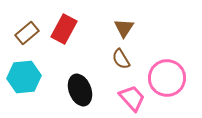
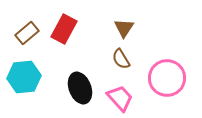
black ellipse: moved 2 px up
pink trapezoid: moved 12 px left
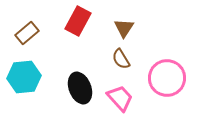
red rectangle: moved 14 px right, 8 px up
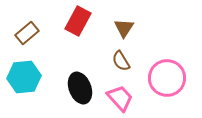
brown semicircle: moved 2 px down
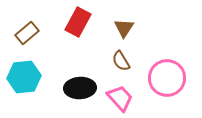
red rectangle: moved 1 px down
black ellipse: rotated 72 degrees counterclockwise
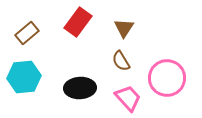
red rectangle: rotated 8 degrees clockwise
pink trapezoid: moved 8 px right
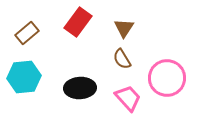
brown semicircle: moved 1 px right, 2 px up
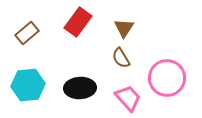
brown semicircle: moved 1 px left, 1 px up
cyan hexagon: moved 4 px right, 8 px down
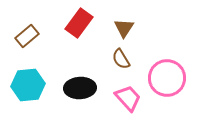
red rectangle: moved 1 px right, 1 px down
brown rectangle: moved 3 px down
brown semicircle: moved 1 px down
